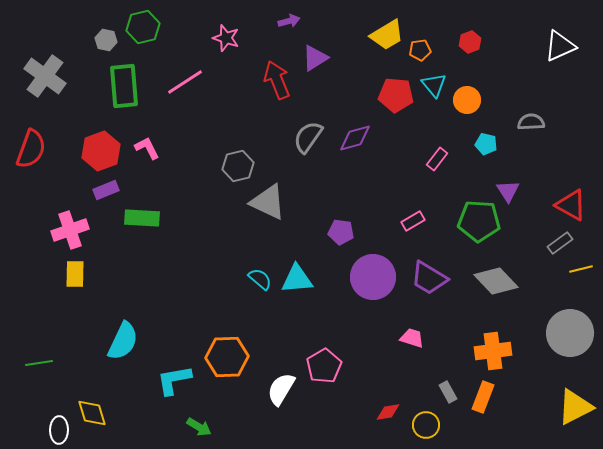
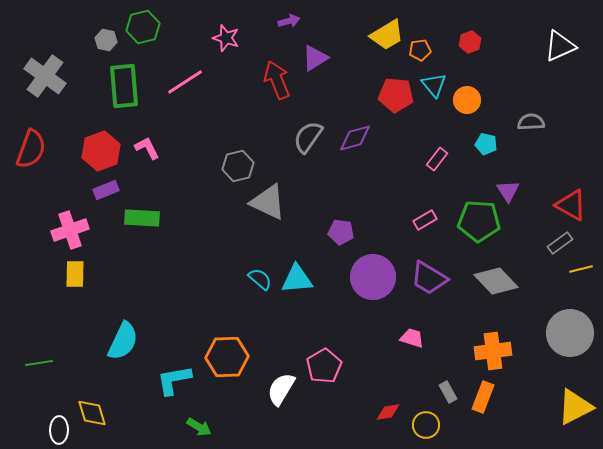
pink rectangle at (413, 221): moved 12 px right, 1 px up
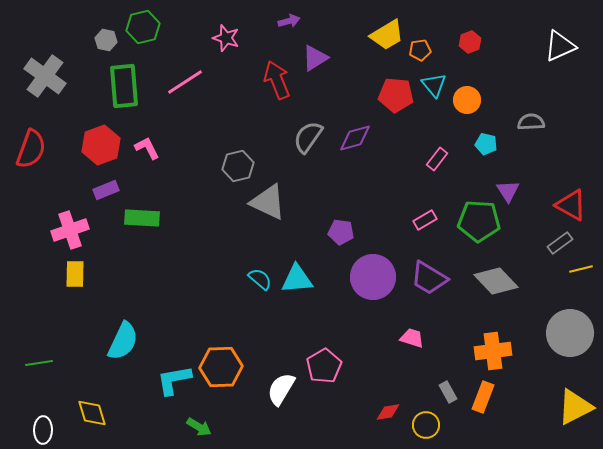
red hexagon at (101, 151): moved 6 px up
orange hexagon at (227, 357): moved 6 px left, 10 px down
white ellipse at (59, 430): moved 16 px left
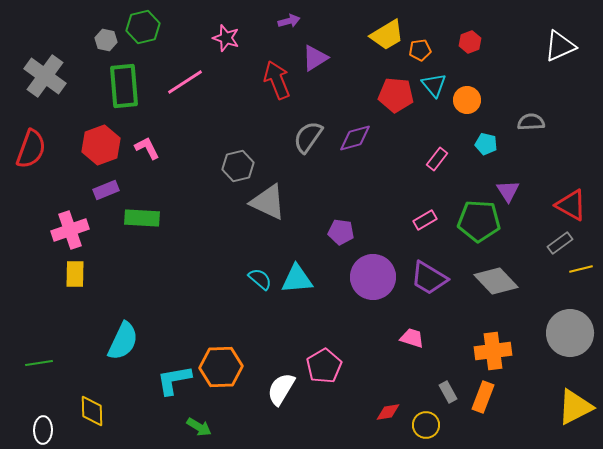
yellow diamond at (92, 413): moved 2 px up; rotated 16 degrees clockwise
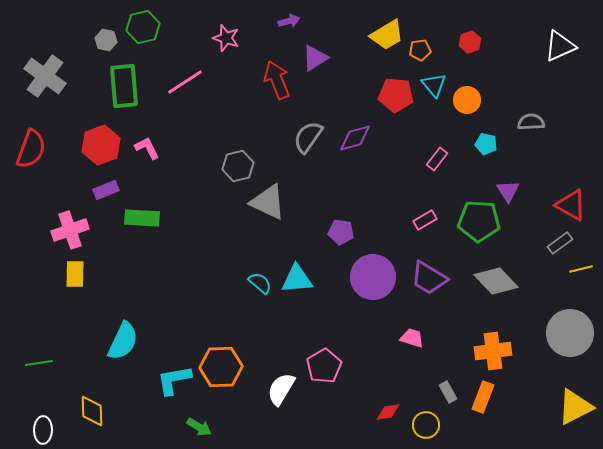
cyan semicircle at (260, 279): moved 4 px down
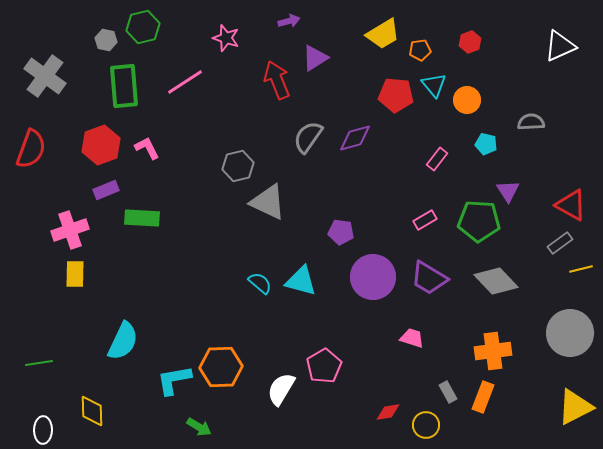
yellow trapezoid at (387, 35): moved 4 px left, 1 px up
cyan triangle at (297, 279): moved 4 px right, 2 px down; rotated 20 degrees clockwise
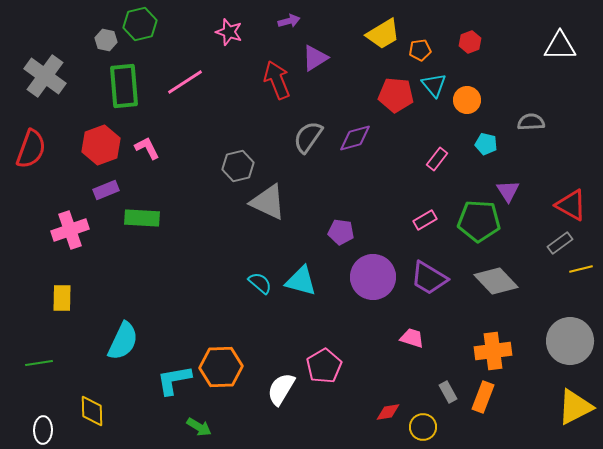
green hexagon at (143, 27): moved 3 px left, 3 px up
pink star at (226, 38): moved 3 px right, 6 px up
white triangle at (560, 46): rotated 24 degrees clockwise
yellow rectangle at (75, 274): moved 13 px left, 24 px down
gray circle at (570, 333): moved 8 px down
yellow circle at (426, 425): moved 3 px left, 2 px down
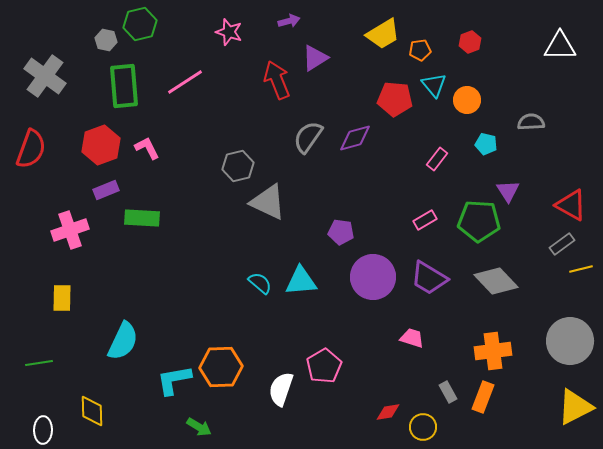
red pentagon at (396, 95): moved 1 px left, 4 px down
gray rectangle at (560, 243): moved 2 px right, 1 px down
cyan triangle at (301, 281): rotated 20 degrees counterclockwise
white semicircle at (281, 389): rotated 12 degrees counterclockwise
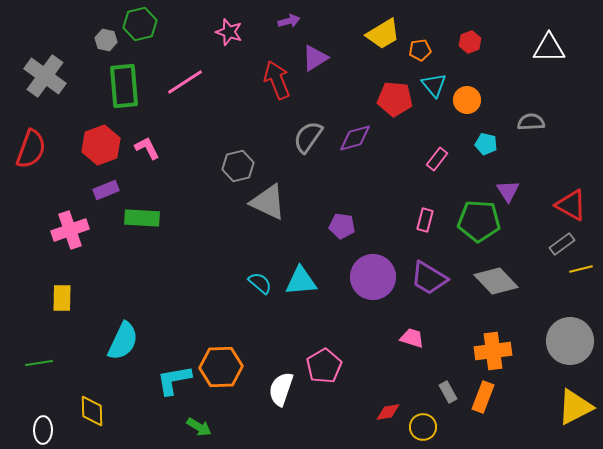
white triangle at (560, 46): moved 11 px left, 2 px down
pink rectangle at (425, 220): rotated 45 degrees counterclockwise
purple pentagon at (341, 232): moved 1 px right, 6 px up
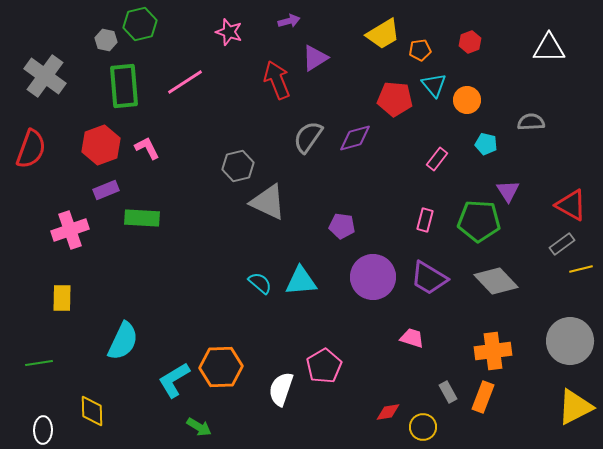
cyan L-shape at (174, 380): rotated 21 degrees counterclockwise
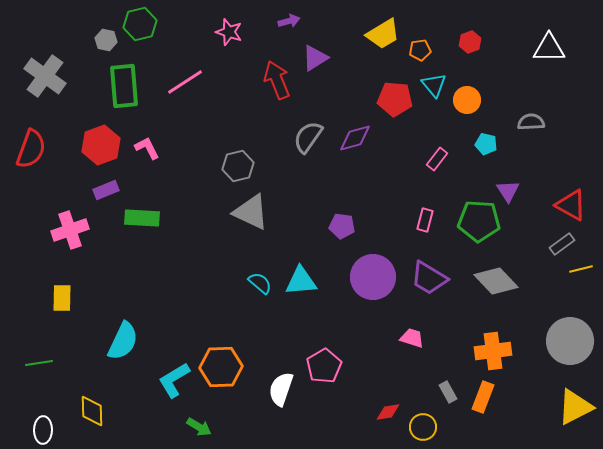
gray triangle at (268, 202): moved 17 px left, 10 px down
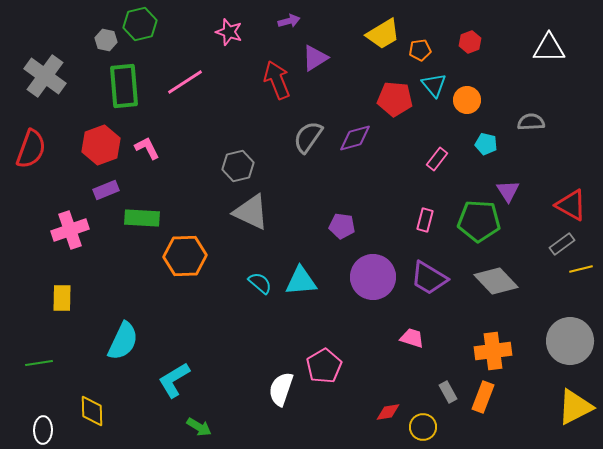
orange hexagon at (221, 367): moved 36 px left, 111 px up
